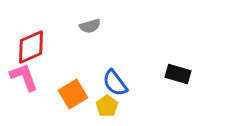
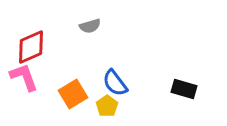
black rectangle: moved 6 px right, 15 px down
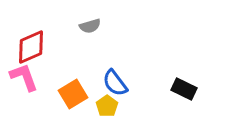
black rectangle: rotated 10 degrees clockwise
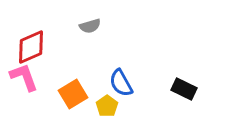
blue semicircle: moved 6 px right; rotated 8 degrees clockwise
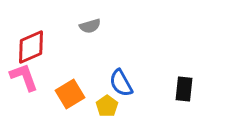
black rectangle: rotated 70 degrees clockwise
orange square: moved 3 px left
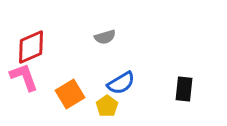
gray semicircle: moved 15 px right, 11 px down
blue semicircle: rotated 92 degrees counterclockwise
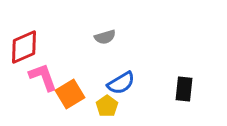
red diamond: moved 7 px left
pink L-shape: moved 19 px right
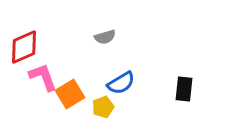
yellow pentagon: moved 4 px left, 1 px down; rotated 15 degrees clockwise
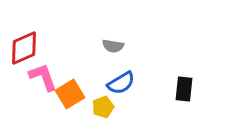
gray semicircle: moved 8 px right, 9 px down; rotated 25 degrees clockwise
red diamond: moved 1 px down
